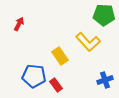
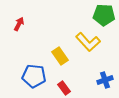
red rectangle: moved 8 px right, 3 px down
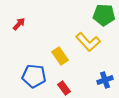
red arrow: rotated 16 degrees clockwise
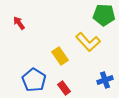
red arrow: moved 1 px up; rotated 80 degrees counterclockwise
blue pentagon: moved 4 px down; rotated 25 degrees clockwise
